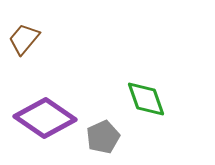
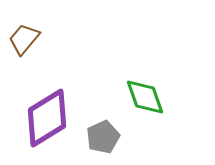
green diamond: moved 1 px left, 2 px up
purple diamond: moved 2 px right; rotated 66 degrees counterclockwise
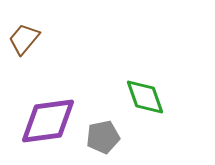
purple diamond: moved 1 px right, 3 px down; rotated 24 degrees clockwise
gray pentagon: rotated 12 degrees clockwise
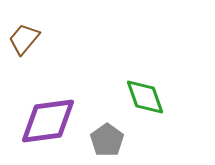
gray pentagon: moved 4 px right, 3 px down; rotated 24 degrees counterclockwise
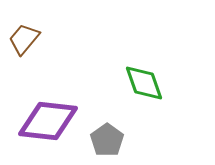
green diamond: moved 1 px left, 14 px up
purple diamond: rotated 14 degrees clockwise
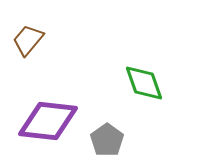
brown trapezoid: moved 4 px right, 1 px down
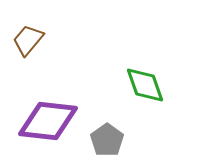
green diamond: moved 1 px right, 2 px down
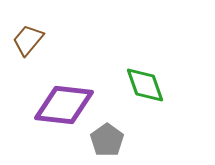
purple diamond: moved 16 px right, 16 px up
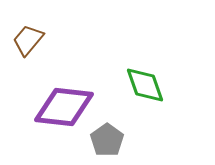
purple diamond: moved 2 px down
